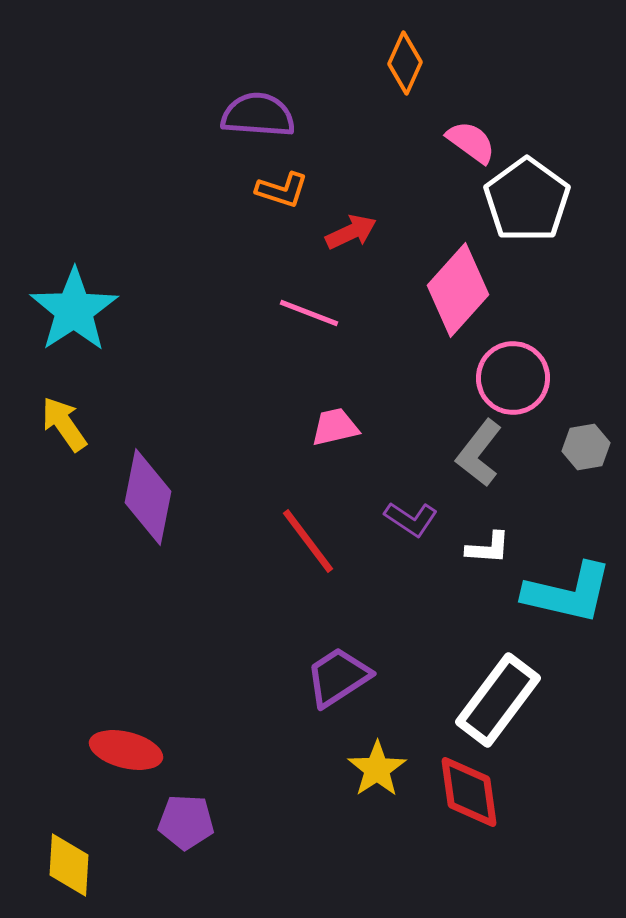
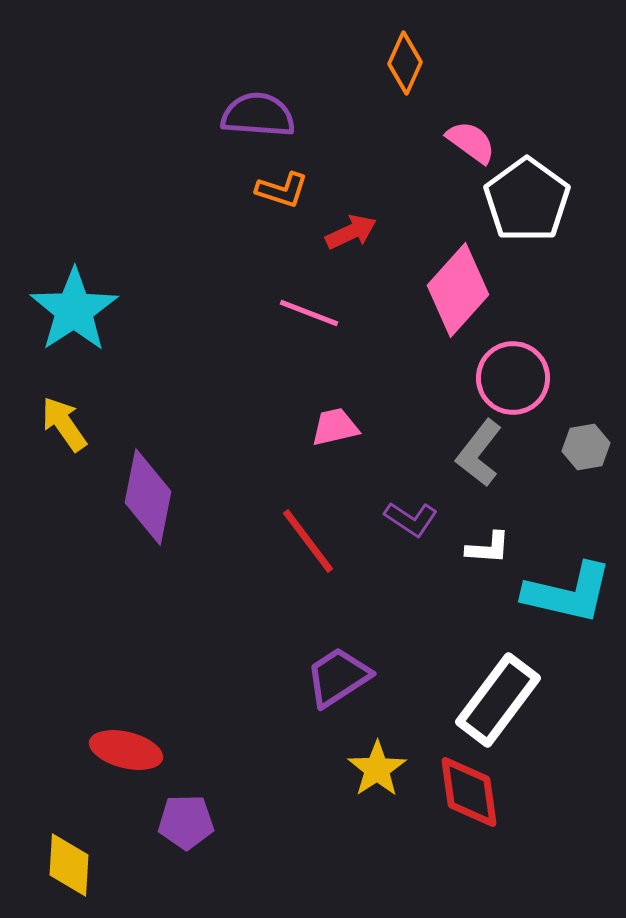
purple pentagon: rotated 4 degrees counterclockwise
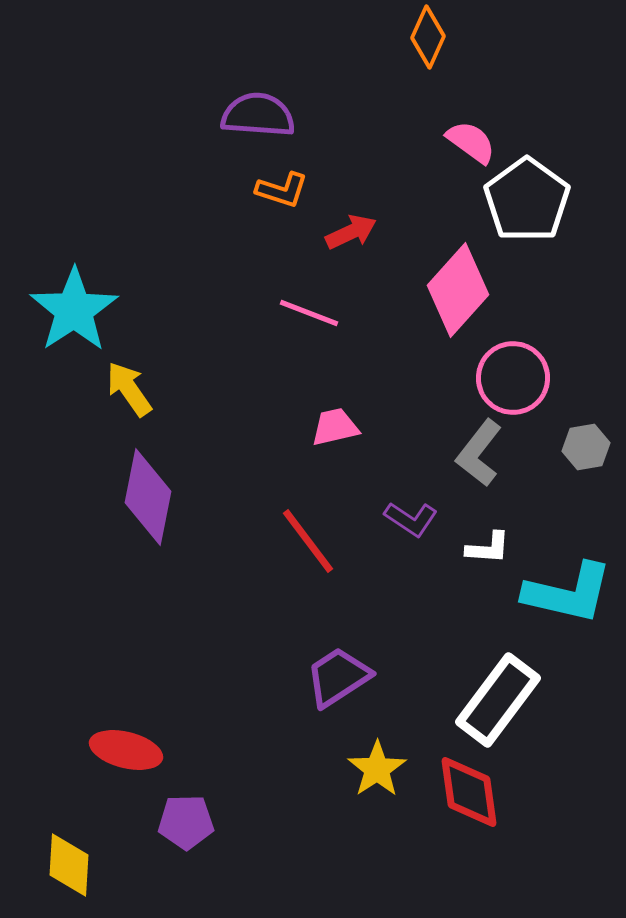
orange diamond: moved 23 px right, 26 px up
yellow arrow: moved 65 px right, 35 px up
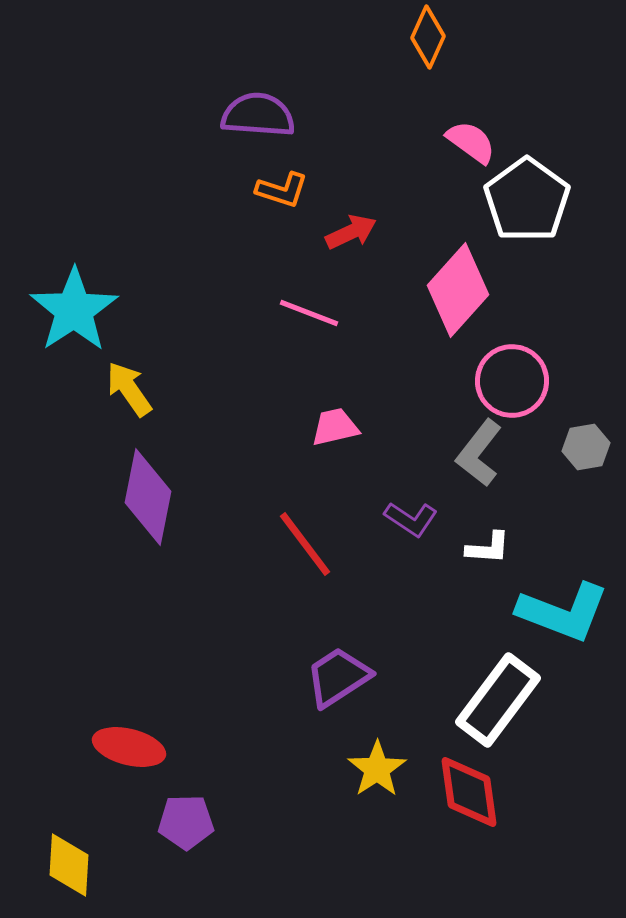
pink circle: moved 1 px left, 3 px down
red line: moved 3 px left, 3 px down
cyan L-shape: moved 5 px left, 19 px down; rotated 8 degrees clockwise
red ellipse: moved 3 px right, 3 px up
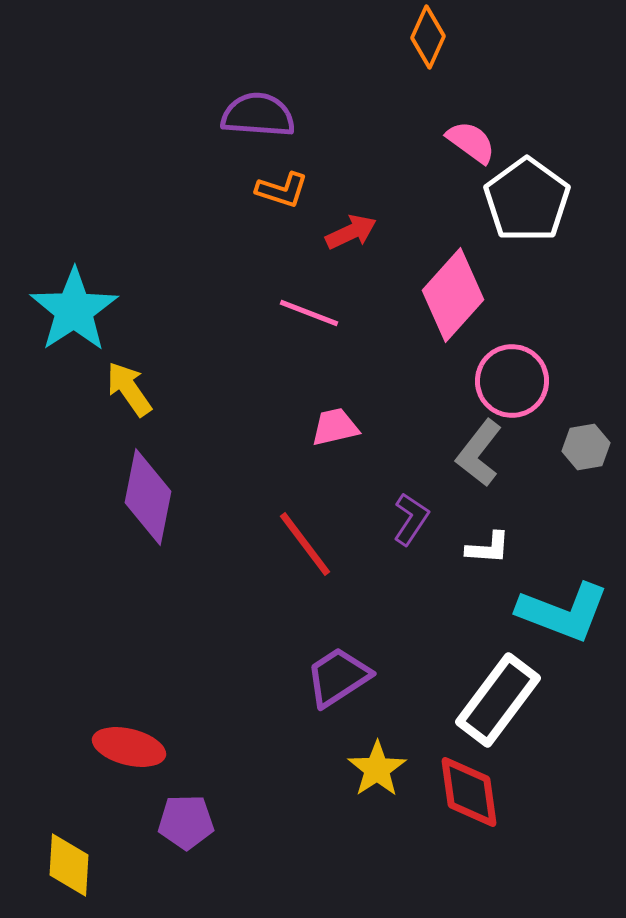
pink diamond: moved 5 px left, 5 px down
purple L-shape: rotated 90 degrees counterclockwise
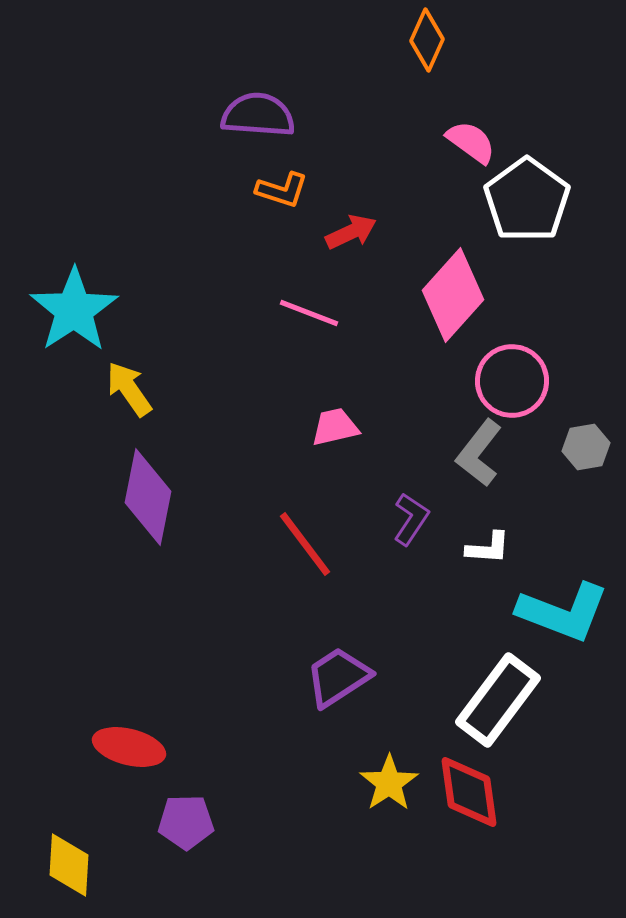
orange diamond: moved 1 px left, 3 px down
yellow star: moved 12 px right, 14 px down
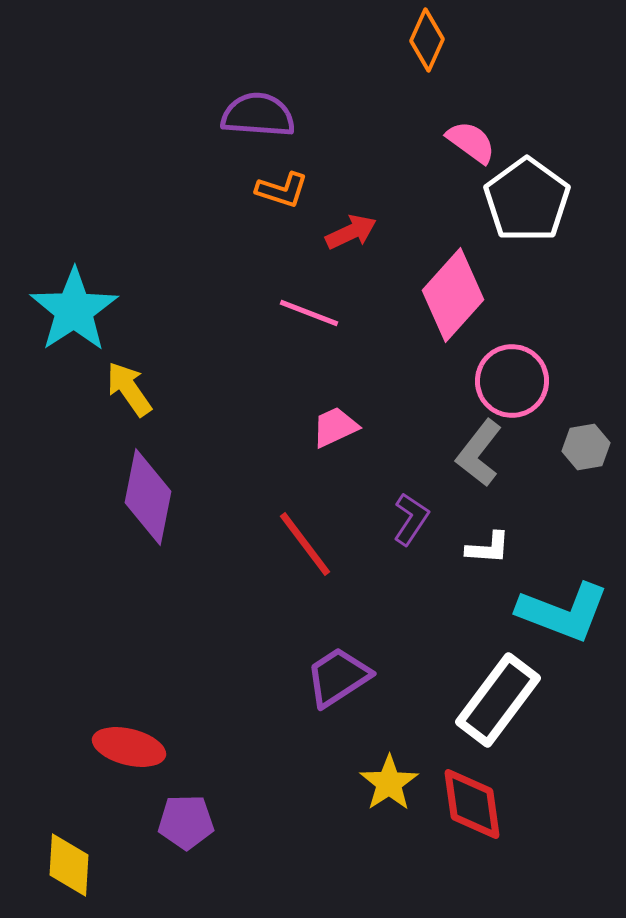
pink trapezoid: rotated 12 degrees counterclockwise
red diamond: moved 3 px right, 12 px down
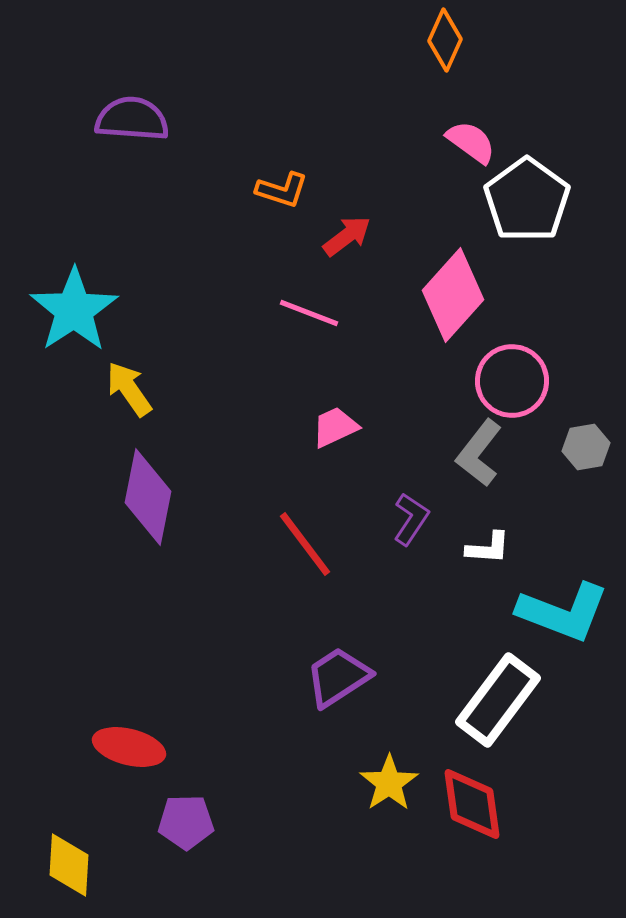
orange diamond: moved 18 px right
purple semicircle: moved 126 px left, 4 px down
red arrow: moved 4 px left, 4 px down; rotated 12 degrees counterclockwise
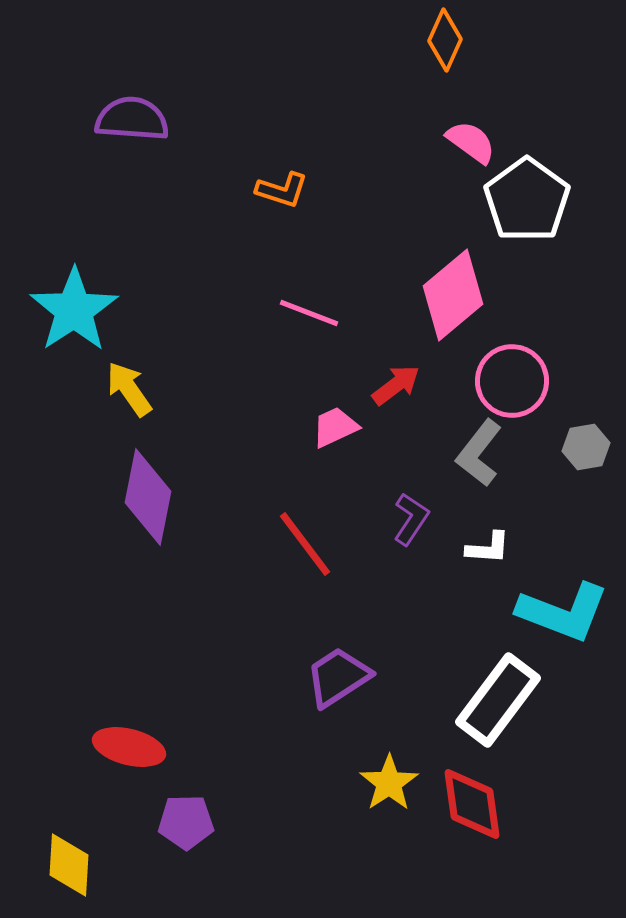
red arrow: moved 49 px right, 149 px down
pink diamond: rotated 8 degrees clockwise
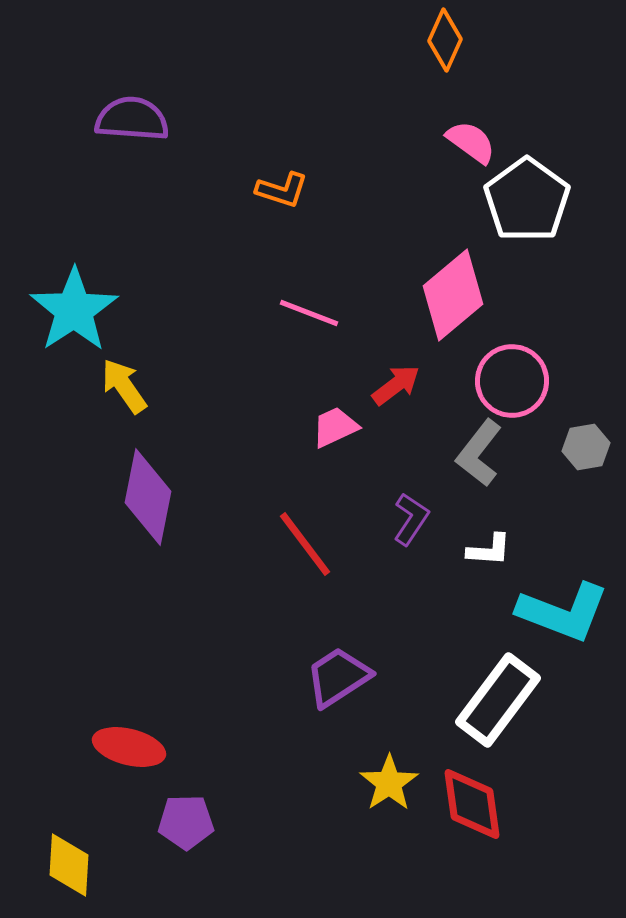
yellow arrow: moved 5 px left, 3 px up
white L-shape: moved 1 px right, 2 px down
